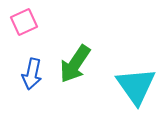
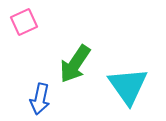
blue arrow: moved 8 px right, 25 px down
cyan triangle: moved 8 px left
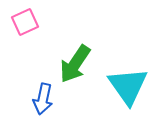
pink square: moved 1 px right
blue arrow: moved 3 px right
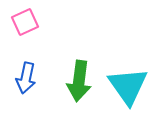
green arrow: moved 4 px right, 17 px down; rotated 27 degrees counterclockwise
blue arrow: moved 17 px left, 21 px up
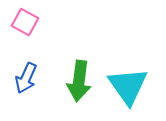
pink square: rotated 36 degrees counterclockwise
blue arrow: rotated 12 degrees clockwise
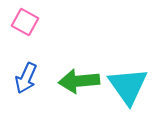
green arrow: rotated 78 degrees clockwise
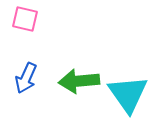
pink square: moved 3 px up; rotated 16 degrees counterclockwise
cyan triangle: moved 8 px down
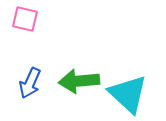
blue arrow: moved 4 px right, 5 px down
cyan triangle: rotated 12 degrees counterclockwise
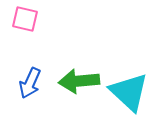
cyan triangle: moved 1 px right, 2 px up
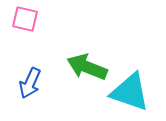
green arrow: moved 8 px right, 14 px up; rotated 27 degrees clockwise
cyan triangle: moved 1 px right; rotated 24 degrees counterclockwise
